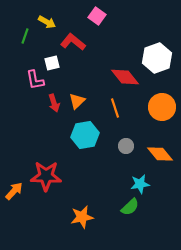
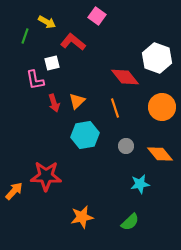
white hexagon: rotated 20 degrees counterclockwise
green semicircle: moved 15 px down
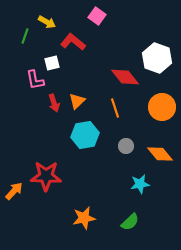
orange star: moved 2 px right, 1 px down
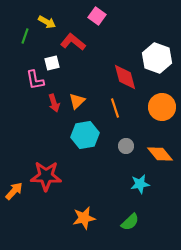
red diamond: rotated 24 degrees clockwise
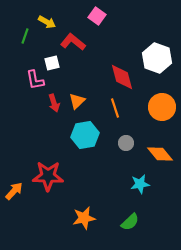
red diamond: moved 3 px left
gray circle: moved 3 px up
red star: moved 2 px right
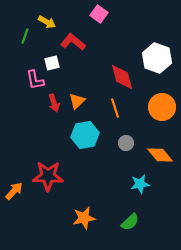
pink square: moved 2 px right, 2 px up
orange diamond: moved 1 px down
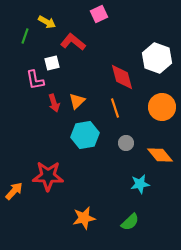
pink square: rotated 30 degrees clockwise
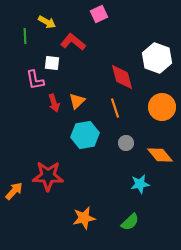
green line: rotated 21 degrees counterclockwise
white square: rotated 21 degrees clockwise
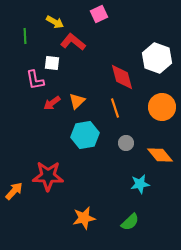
yellow arrow: moved 8 px right
red arrow: moved 2 px left; rotated 72 degrees clockwise
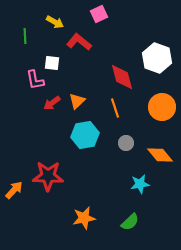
red L-shape: moved 6 px right
orange arrow: moved 1 px up
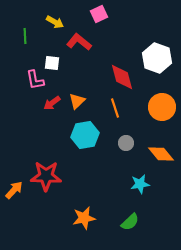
orange diamond: moved 1 px right, 1 px up
red star: moved 2 px left
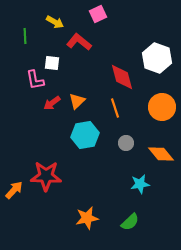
pink square: moved 1 px left
orange star: moved 3 px right
